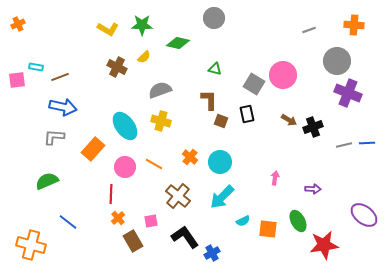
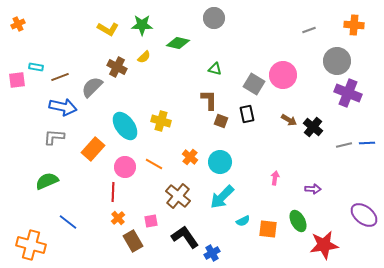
gray semicircle at (160, 90): moved 68 px left, 3 px up; rotated 25 degrees counterclockwise
black cross at (313, 127): rotated 30 degrees counterclockwise
red line at (111, 194): moved 2 px right, 2 px up
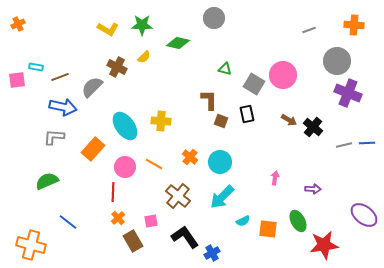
green triangle at (215, 69): moved 10 px right
yellow cross at (161, 121): rotated 12 degrees counterclockwise
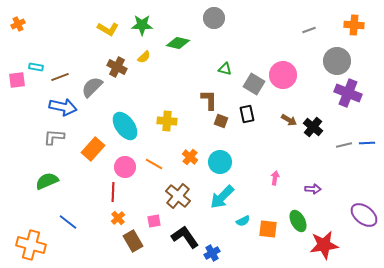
yellow cross at (161, 121): moved 6 px right
pink square at (151, 221): moved 3 px right
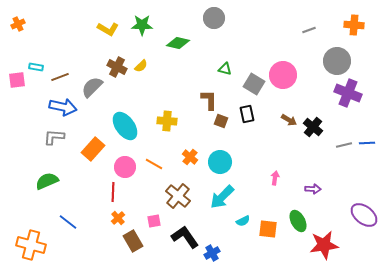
yellow semicircle at (144, 57): moved 3 px left, 9 px down
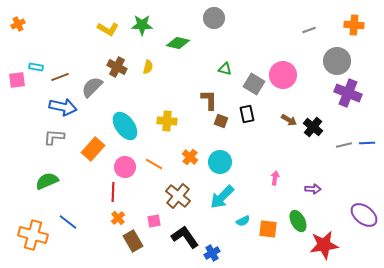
yellow semicircle at (141, 66): moved 7 px right, 1 px down; rotated 32 degrees counterclockwise
orange cross at (31, 245): moved 2 px right, 10 px up
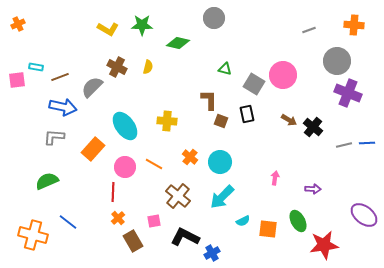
black L-shape at (185, 237): rotated 28 degrees counterclockwise
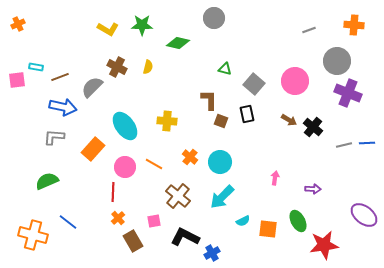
pink circle at (283, 75): moved 12 px right, 6 px down
gray square at (254, 84): rotated 10 degrees clockwise
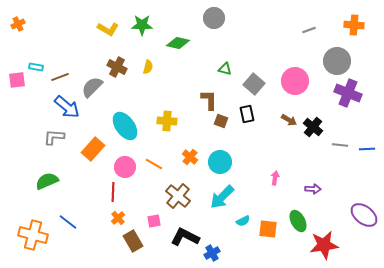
blue arrow at (63, 107): moved 4 px right; rotated 28 degrees clockwise
blue line at (367, 143): moved 6 px down
gray line at (344, 145): moved 4 px left; rotated 21 degrees clockwise
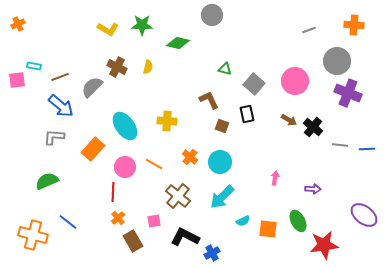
gray circle at (214, 18): moved 2 px left, 3 px up
cyan rectangle at (36, 67): moved 2 px left, 1 px up
brown L-shape at (209, 100): rotated 25 degrees counterclockwise
blue arrow at (67, 107): moved 6 px left, 1 px up
brown square at (221, 121): moved 1 px right, 5 px down
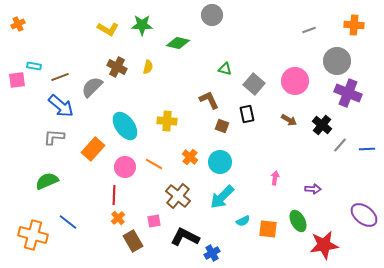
black cross at (313, 127): moved 9 px right, 2 px up
gray line at (340, 145): rotated 56 degrees counterclockwise
red line at (113, 192): moved 1 px right, 3 px down
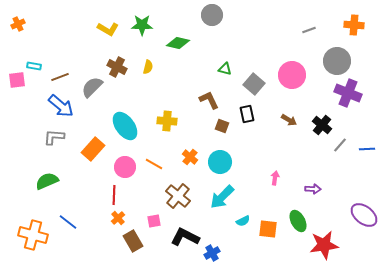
pink circle at (295, 81): moved 3 px left, 6 px up
